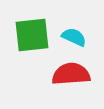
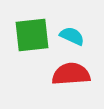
cyan semicircle: moved 2 px left, 1 px up
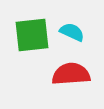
cyan semicircle: moved 4 px up
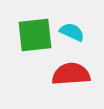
green square: moved 3 px right
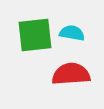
cyan semicircle: moved 1 px down; rotated 15 degrees counterclockwise
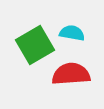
green square: moved 10 px down; rotated 24 degrees counterclockwise
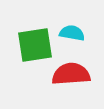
green square: rotated 21 degrees clockwise
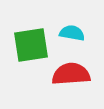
green square: moved 4 px left
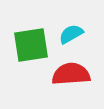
cyan semicircle: moved 1 px left, 1 px down; rotated 40 degrees counterclockwise
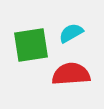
cyan semicircle: moved 1 px up
